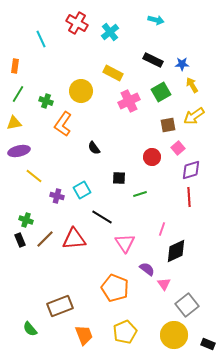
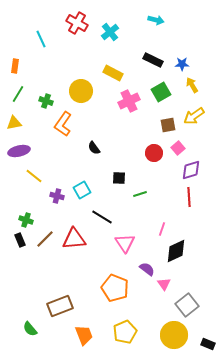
red circle at (152, 157): moved 2 px right, 4 px up
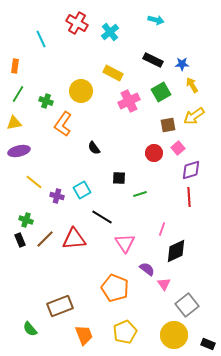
yellow line at (34, 176): moved 6 px down
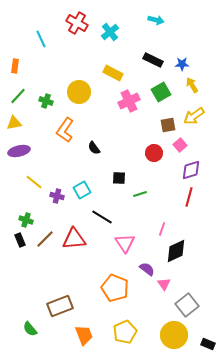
yellow circle at (81, 91): moved 2 px left, 1 px down
green line at (18, 94): moved 2 px down; rotated 12 degrees clockwise
orange L-shape at (63, 124): moved 2 px right, 6 px down
pink square at (178, 148): moved 2 px right, 3 px up
red line at (189, 197): rotated 18 degrees clockwise
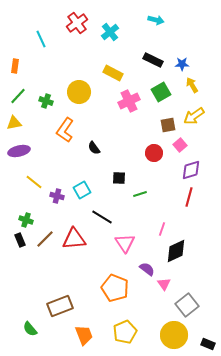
red cross at (77, 23): rotated 25 degrees clockwise
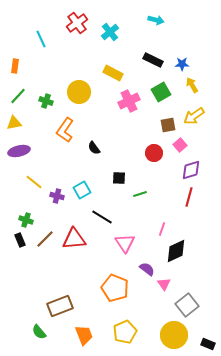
green semicircle at (30, 329): moved 9 px right, 3 px down
